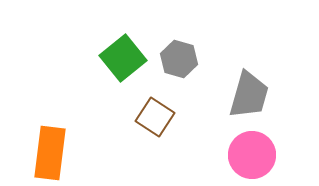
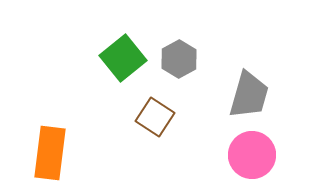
gray hexagon: rotated 15 degrees clockwise
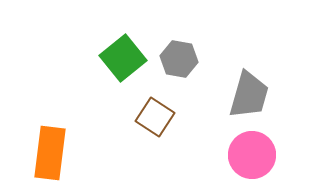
gray hexagon: rotated 21 degrees counterclockwise
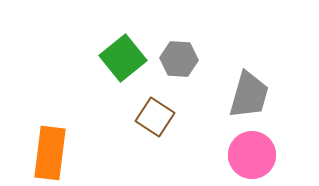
gray hexagon: rotated 6 degrees counterclockwise
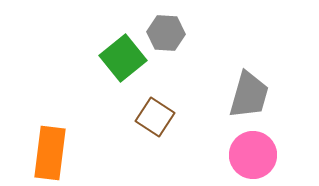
gray hexagon: moved 13 px left, 26 px up
pink circle: moved 1 px right
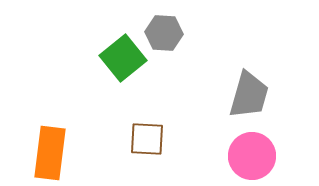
gray hexagon: moved 2 px left
brown square: moved 8 px left, 22 px down; rotated 30 degrees counterclockwise
pink circle: moved 1 px left, 1 px down
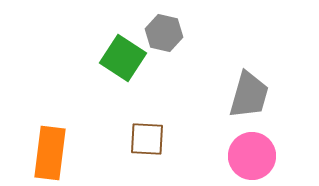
gray hexagon: rotated 9 degrees clockwise
green square: rotated 18 degrees counterclockwise
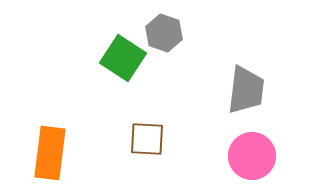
gray hexagon: rotated 6 degrees clockwise
gray trapezoid: moved 3 px left, 5 px up; rotated 9 degrees counterclockwise
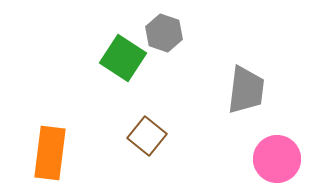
brown square: moved 3 px up; rotated 36 degrees clockwise
pink circle: moved 25 px right, 3 px down
